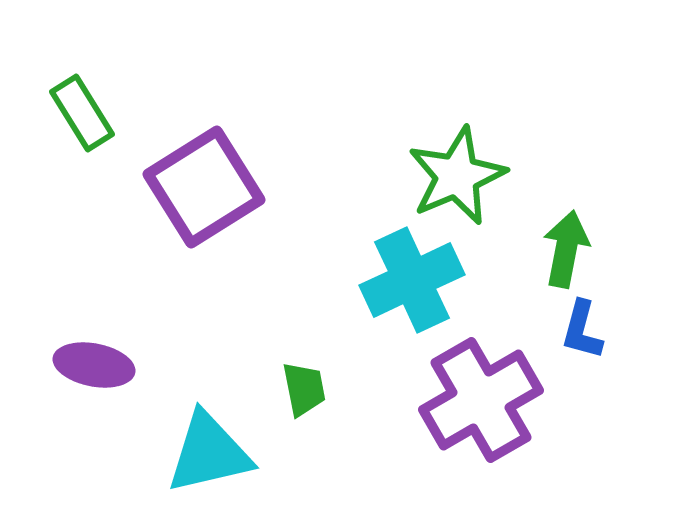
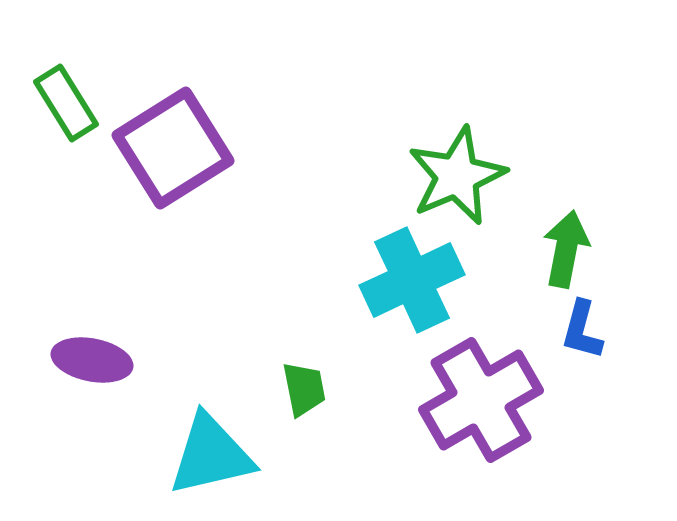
green rectangle: moved 16 px left, 10 px up
purple square: moved 31 px left, 39 px up
purple ellipse: moved 2 px left, 5 px up
cyan triangle: moved 2 px right, 2 px down
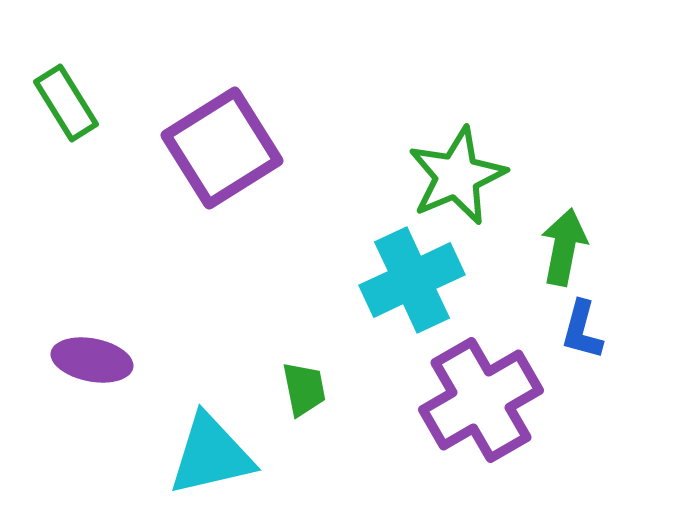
purple square: moved 49 px right
green arrow: moved 2 px left, 2 px up
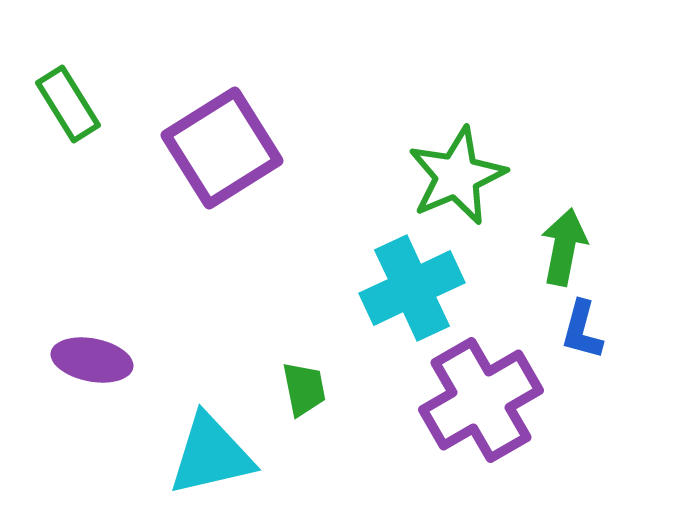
green rectangle: moved 2 px right, 1 px down
cyan cross: moved 8 px down
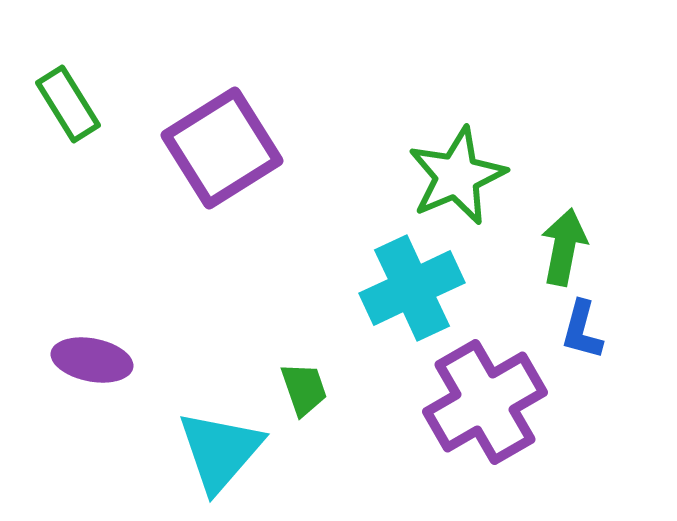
green trapezoid: rotated 8 degrees counterclockwise
purple cross: moved 4 px right, 2 px down
cyan triangle: moved 9 px right, 4 px up; rotated 36 degrees counterclockwise
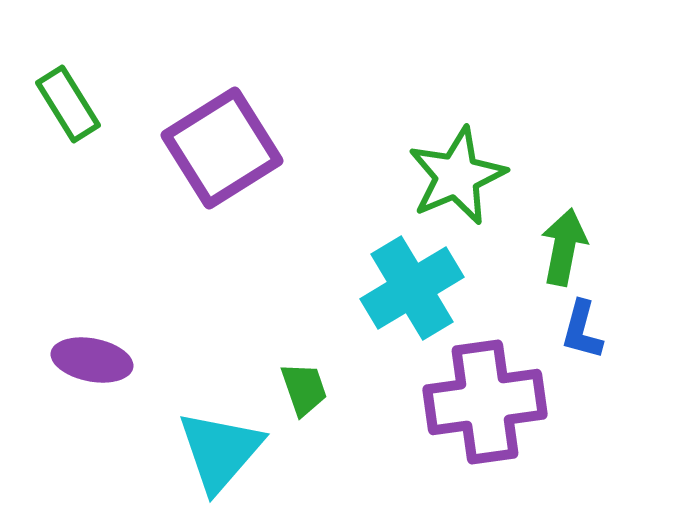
cyan cross: rotated 6 degrees counterclockwise
purple cross: rotated 22 degrees clockwise
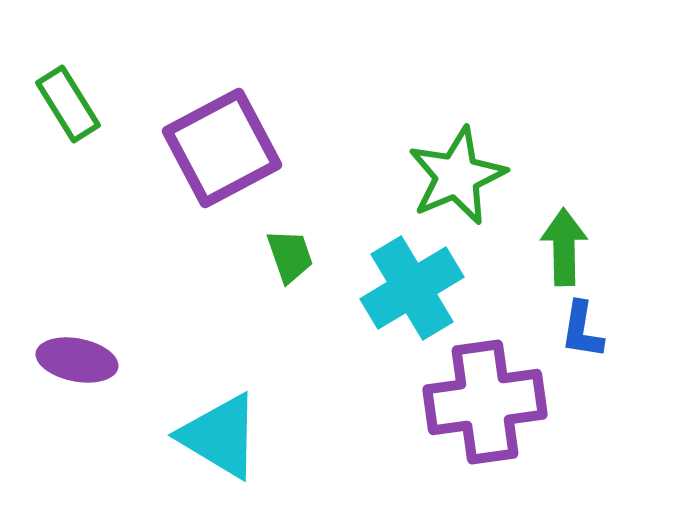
purple square: rotated 4 degrees clockwise
green arrow: rotated 12 degrees counterclockwise
blue L-shape: rotated 6 degrees counterclockwise
purple ellipse: moved 15 px left
green trapezoid: moved 14 px left, 133 px up
cyan triangle: moved 15 px up; rotated 40 degrees counterclockwise
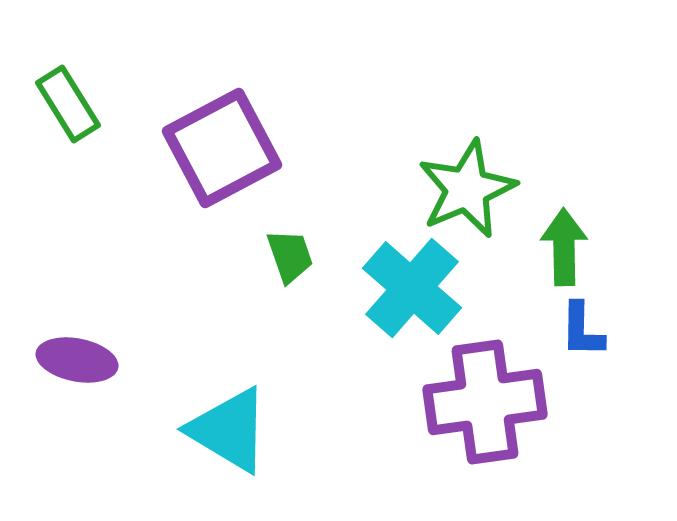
green star: moved 10 px right, 13 px down
cyan cross: rotated 18 degrees counterclockwise
blue L-shape: rotated 8 degrees counterclockwise
cyan triangle: moved 9 px right, 6 px up
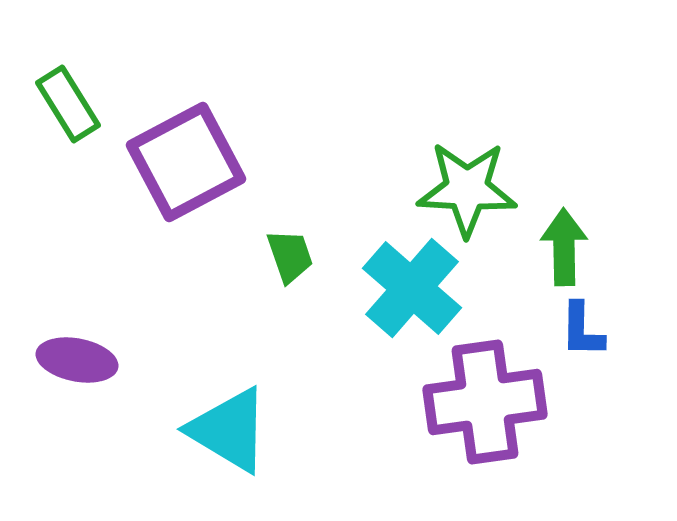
purple square: moved 36 px left, 14 px down
green star: rotated 26 degrees clockwise
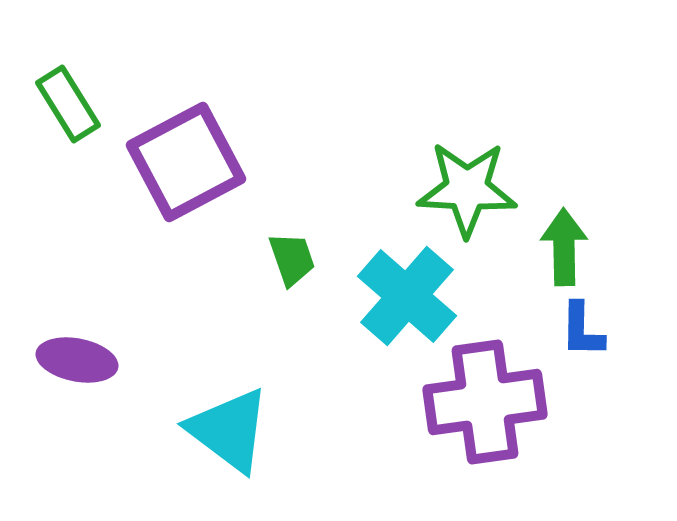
green trapezoid: moved 2 px right, 3 px down
cyan cross: moved 5 px left, 8 px down
cyan triangle: rotated 6 degrees clockwise
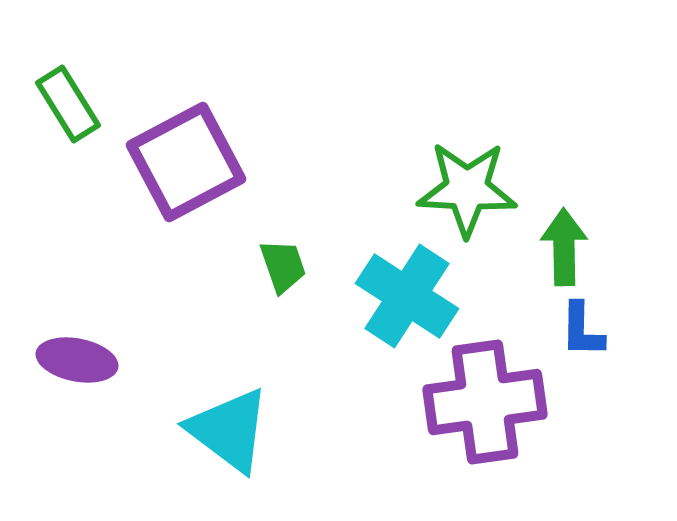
green trapezoid: moved 9 px left, 7 px down
cyan cross: rotated 8 degrees counterclockwise
